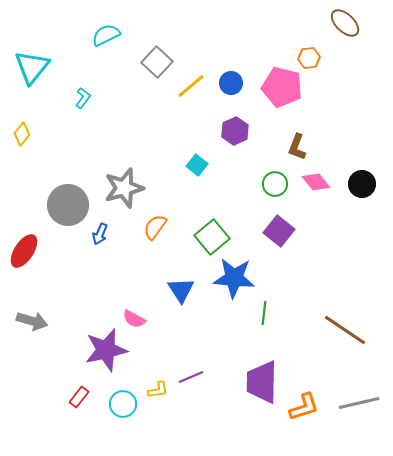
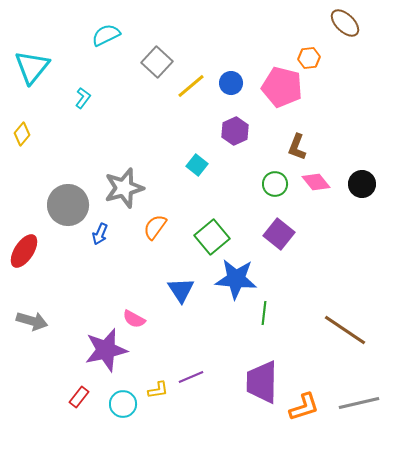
purple square: moved 3 px down
blue star: moved 2 px right, 1 px down
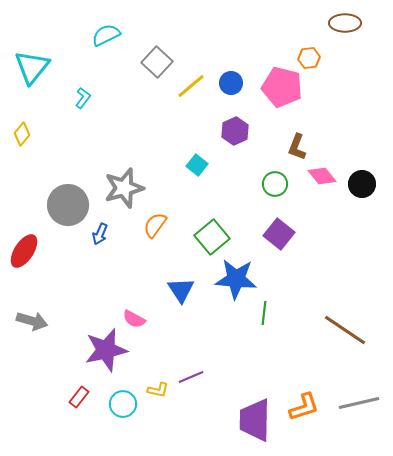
brown ellipse: rotated 44 degrees counterclockwise
pink diamond: moved 6 px right, 6 px up
orange semicircle: moved 2 px up
purple trapezoid: moved 7 px left, 38 px down
yellow L-shape: rotated 20 degrees clockwise
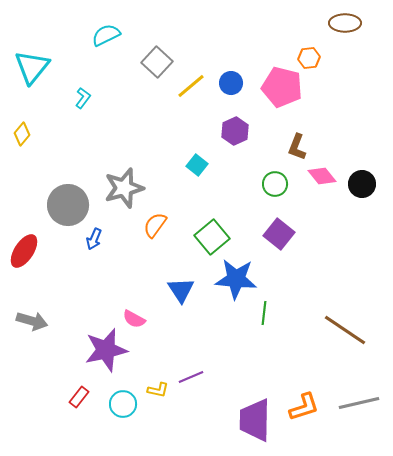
blue arrow: moved 6 px left, 5 px down
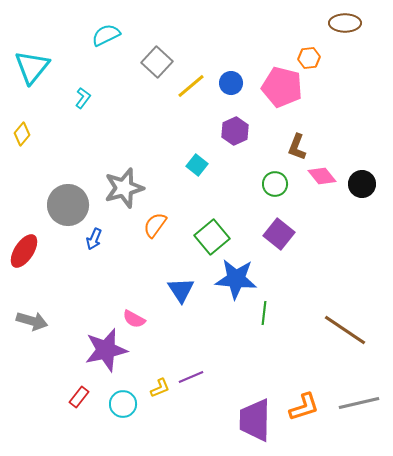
yellow L-shape: moved 2 px right, 2 px up; rotated 35 degrees counterclockwise
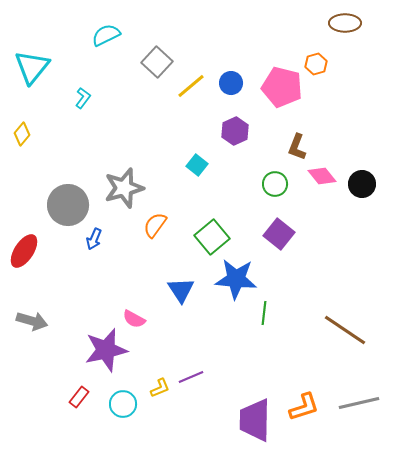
orange hexagon: moved 7 px right, 6 px down; rotated 10 degrees counterclockwise
